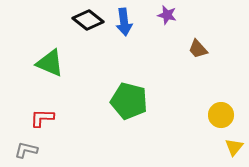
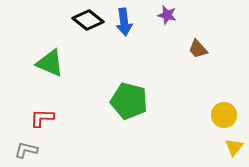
yellow circle: moved 3 px right
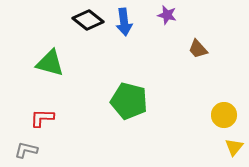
green triangle: rotated 8 degrees counterclockwise
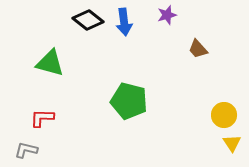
purple star: rotated 30 degrees counterclockwise
yellow triangle: moved 2 px left, 4 px up; rotated 12 degrees counterclockwise
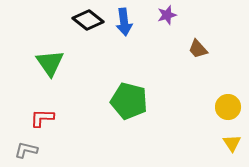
green triangle: rotated 40 degrees clockwise
yellow circle: moved 4 px right, 8 px up
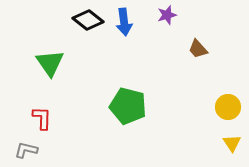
green pentagon: moved 1 px left, 5 px down
red L-shape: rotated 90 degrees clockwise
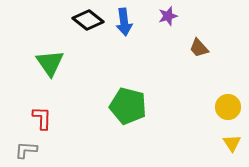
purple star: moved 1 px right, 1 px down
brown trapezoid: moved 1 px right, 1 px up
gray L-shape: rotated 10 degrees counterclockwise
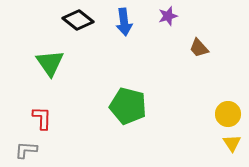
black diamond: moved 10 px left
yellow circle: moved 7 px down
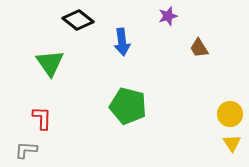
blue arrow: moved 2 px left, 20 px down
brown trapezoid: rotated 10 degrees clockwise
yellow circle: moved 2 px right
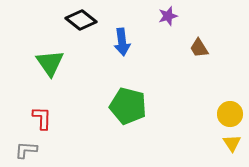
black diamond: moved 3 px right
